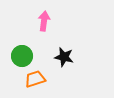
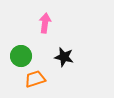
pink arrow: moved 1 px right, 2 px down
green circle: moved 1 px left
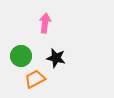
black star: moved 8 px left, 1 px down
orange trapezoid: rotated 10 degrees counterclockwise
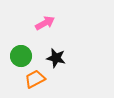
pink arrow: rotated 54 degrees clockwise
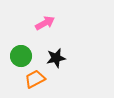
black star: rotated 24 degrees counterclockwise
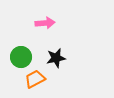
pink arrow: rotated 24 degrees clockwise
green circle: moved 1 px down
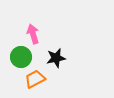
pink arrow: moved 12 px left, 11 px down; rotated 102 degrees counterclockwise
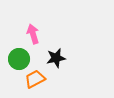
green circle: moved 2 px left, 2 px down
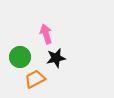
pink arrow: moved 13 px right
green circle: moved 1 px right, 2 px up
